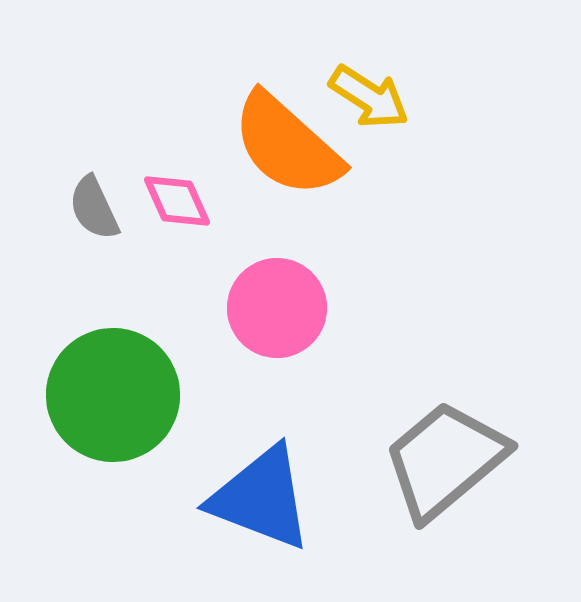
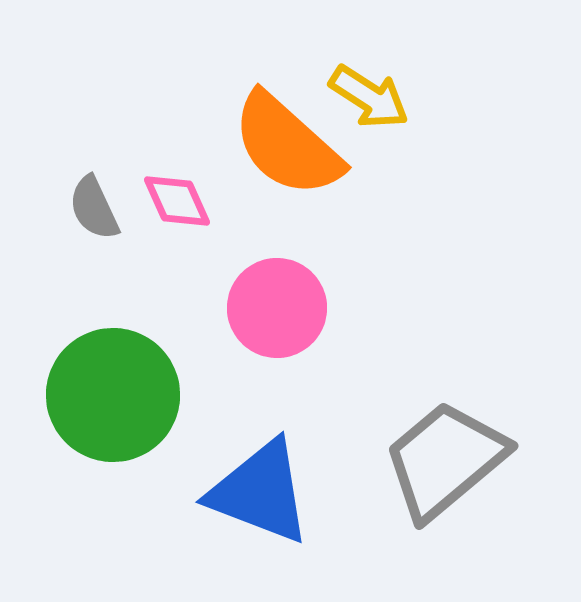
blue triangle: moved 1 px left, 6 px up
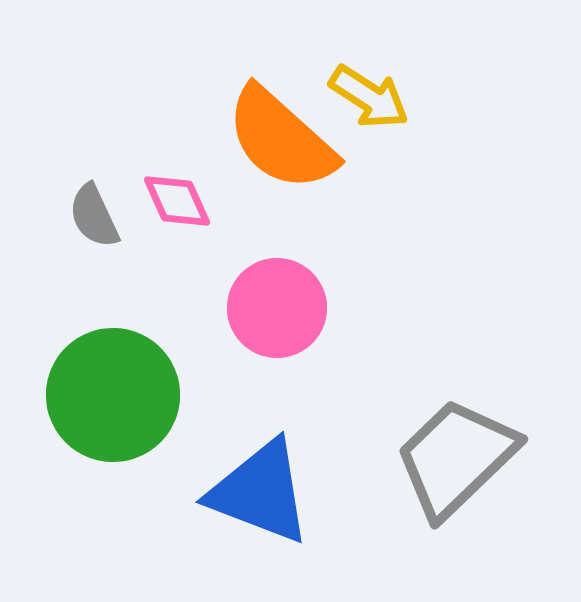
orange semicircle: moved 6 px left, 6 px up
gray semicircle: moved 8 px down
gray trapezoid: moved 11 px right, 2 px up; rotated 4 degrees counterclockwise
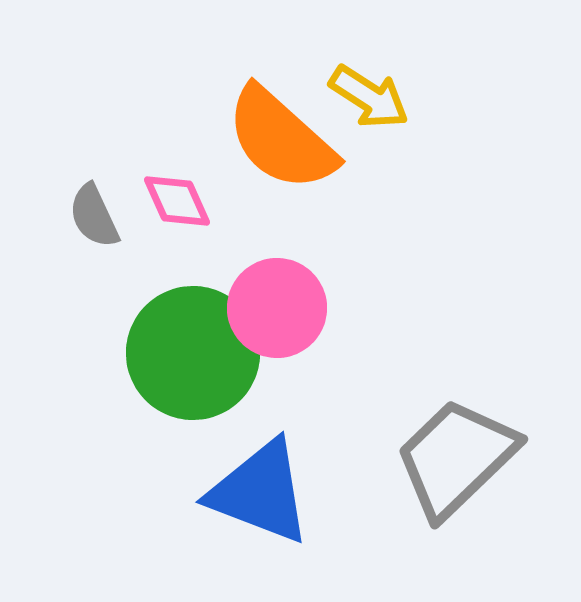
green circle: moved 80 px right, 42 px up
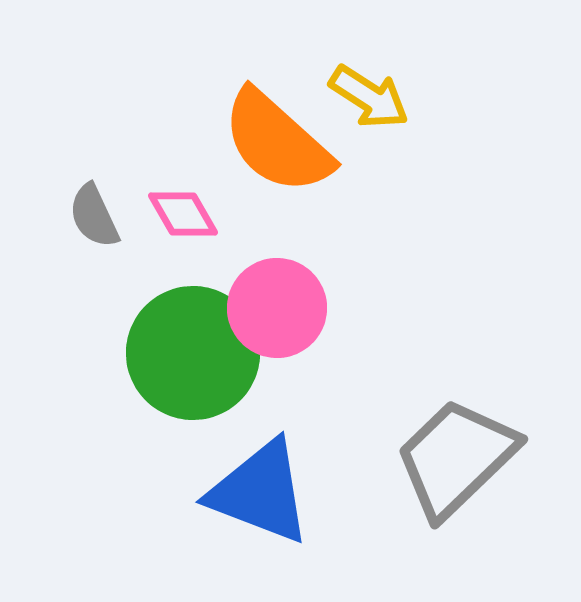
orange semicircle: moved 4 px left, 3 px down
pink diamond: moved 6 px right, 13 px down; rotated 6 degrees counterclockwise
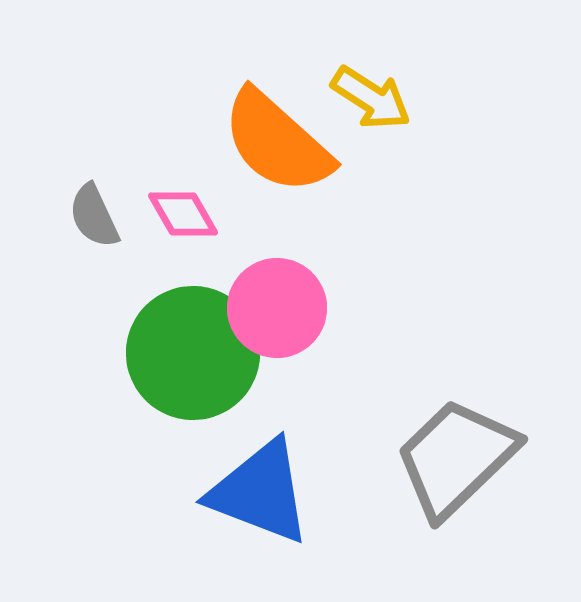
yellow arrow: moved 2 px right, 1 px down
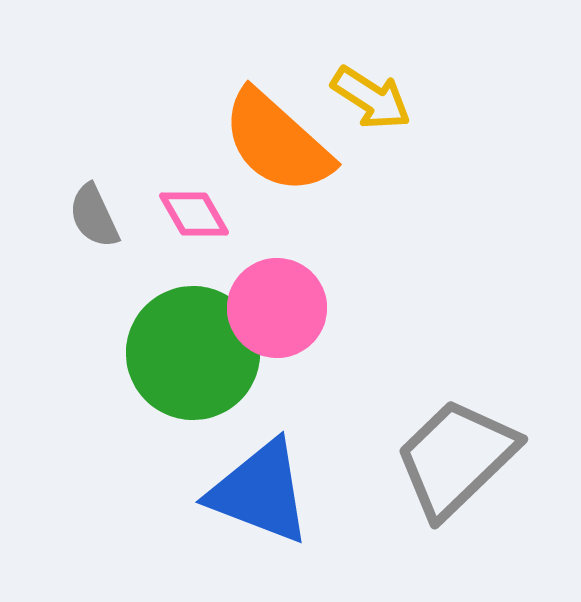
pink diamond: moved 11 px right
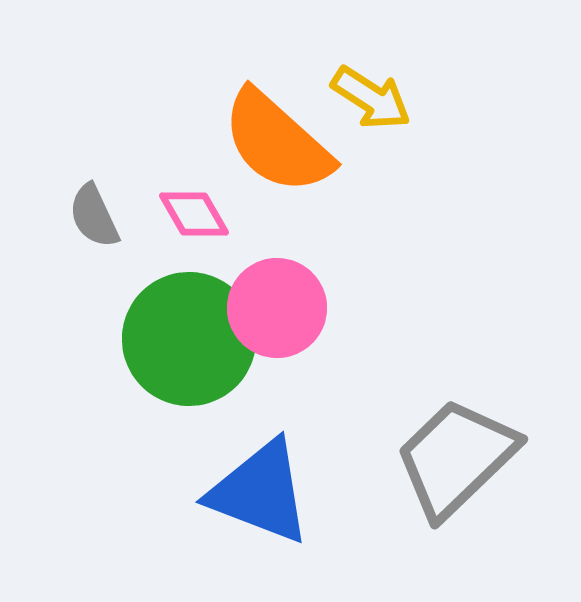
green circle: moved 4 px left, 14 px up
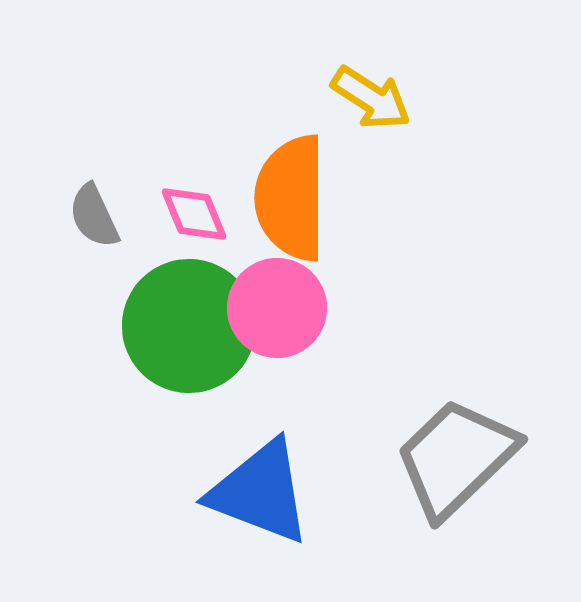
orange semicircle: moved 14 px right, 56 px down; rotated 48 degrees clockwise
pink diamond: rotated 8 degrees clockwise
green circle: moved 13 px up
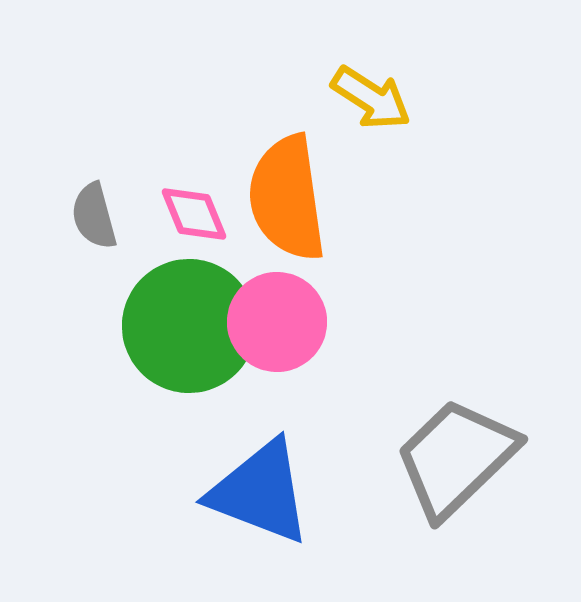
orange semicircle: moved 4 px left; rotated 8 degrees counterclockwise
gray semicircle: rotated 10 degrees clockwise
pink circle: moved 14 px down
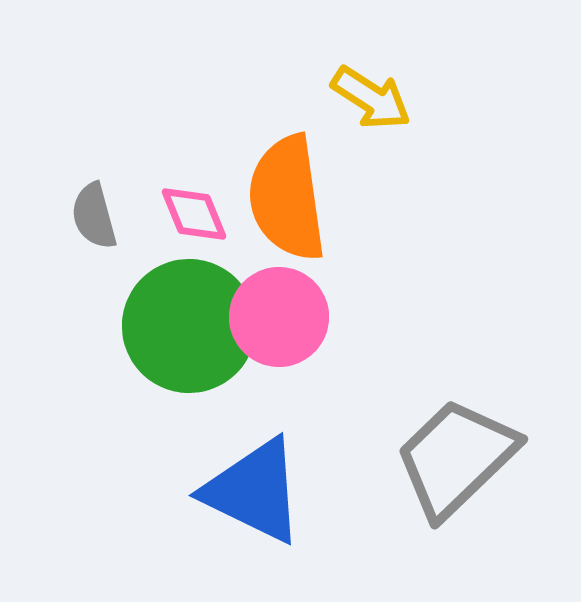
pink circle: moved 2 px right, 5 px up
blue triangle: moved 6 px left, 1 px up; rotated 5 degrees clockwise
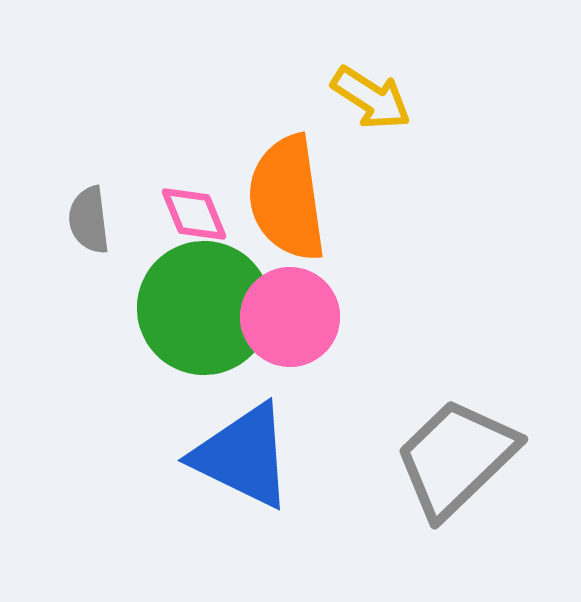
gray semicircle: moved 5 px left, 4 px down; rotated 8 degrees clockwise
pink circle: moved 11 px right
green circle: moved 15 px right, 18 px up
blue triangle: moved 11 px left, 35 px up
